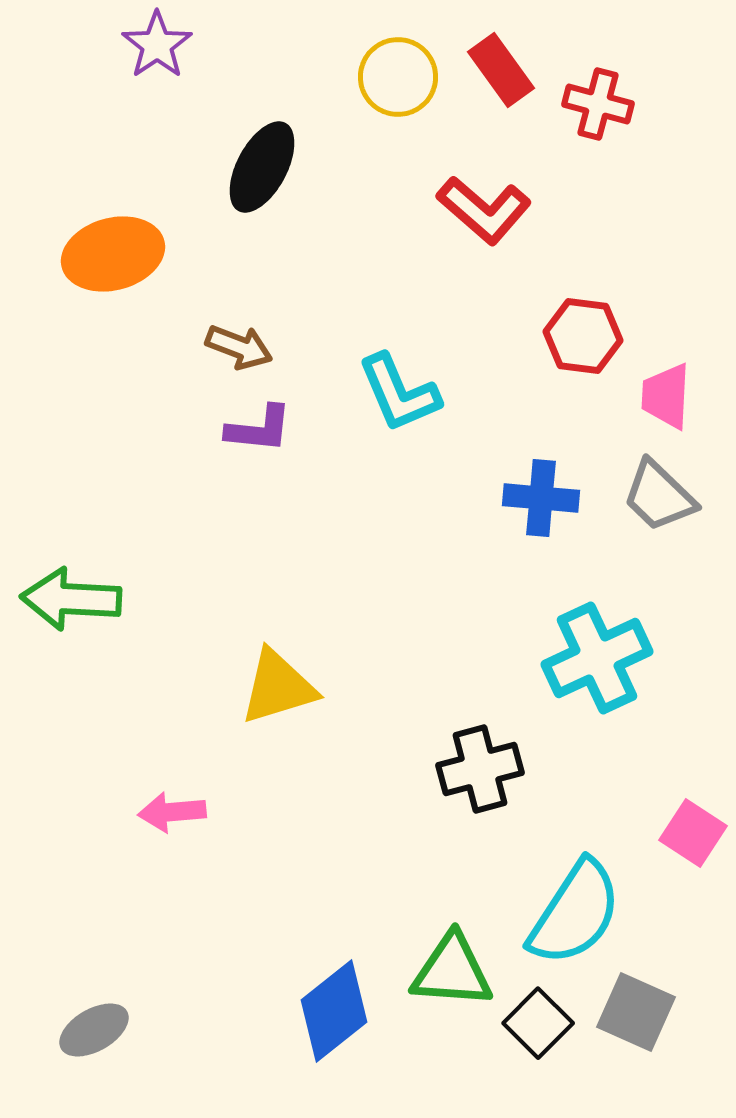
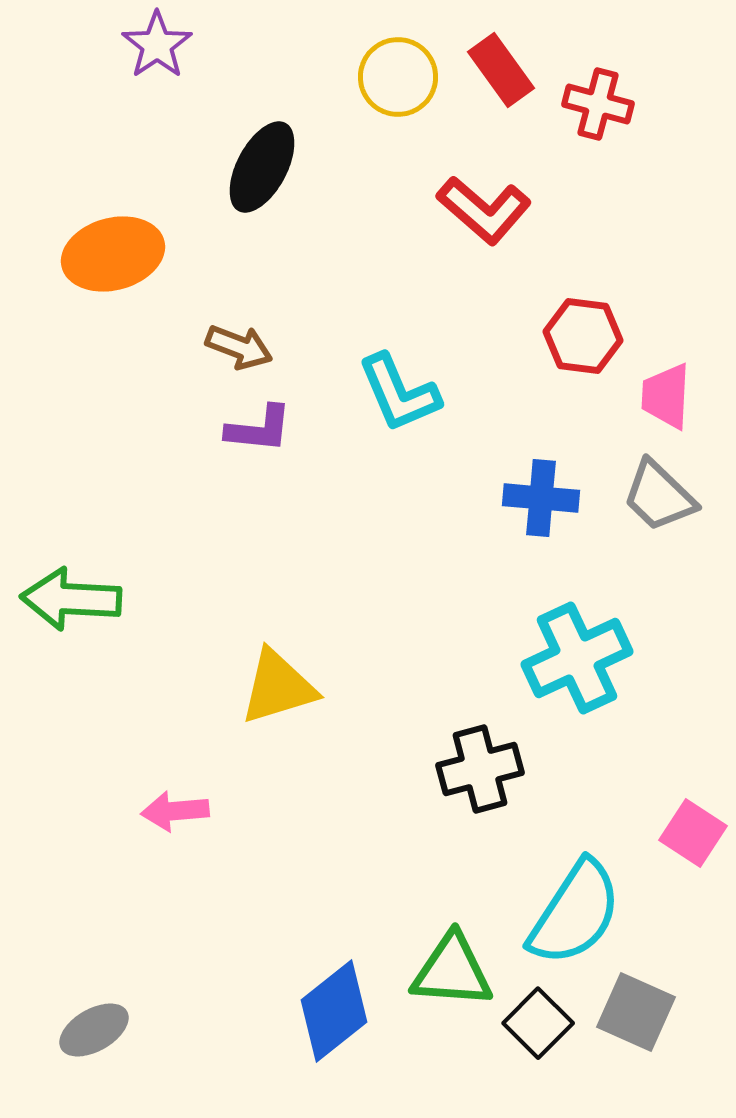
cyan cross: moved 20 px left
pink arrow: moved 3 px right, 1 px up
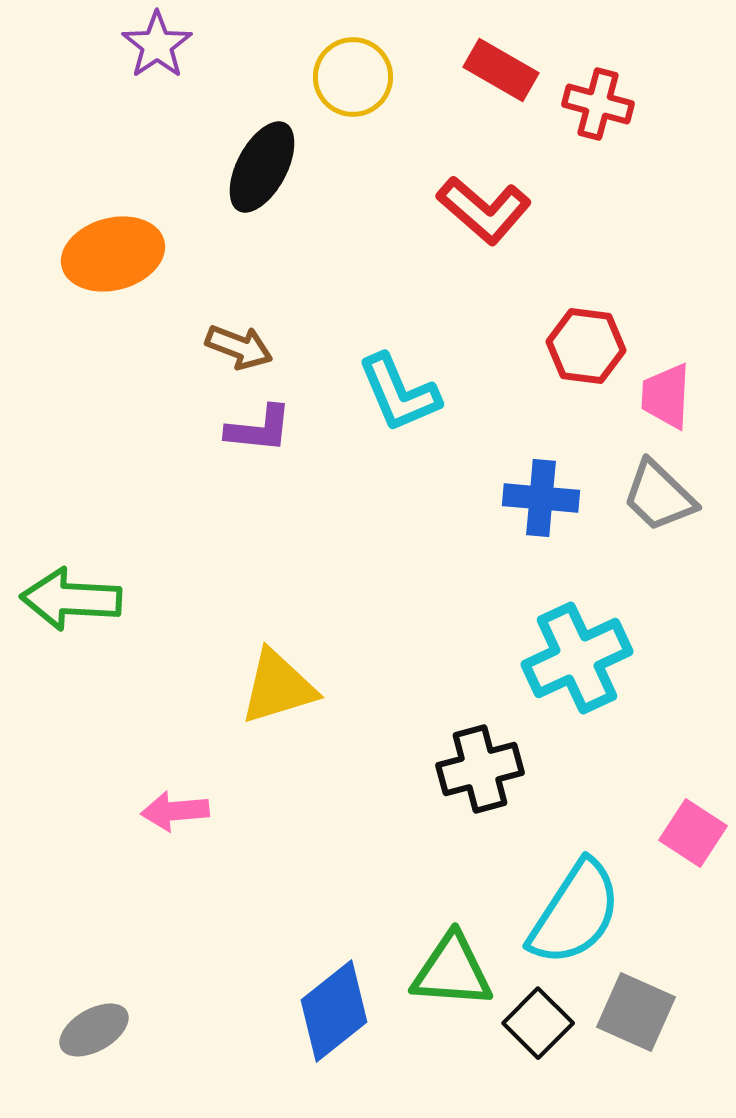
red rectangle: rotated 24 degrees counterclockwise
yellow circle: moved 45 px left
red hexagon: moved 3 px right, 10 px down
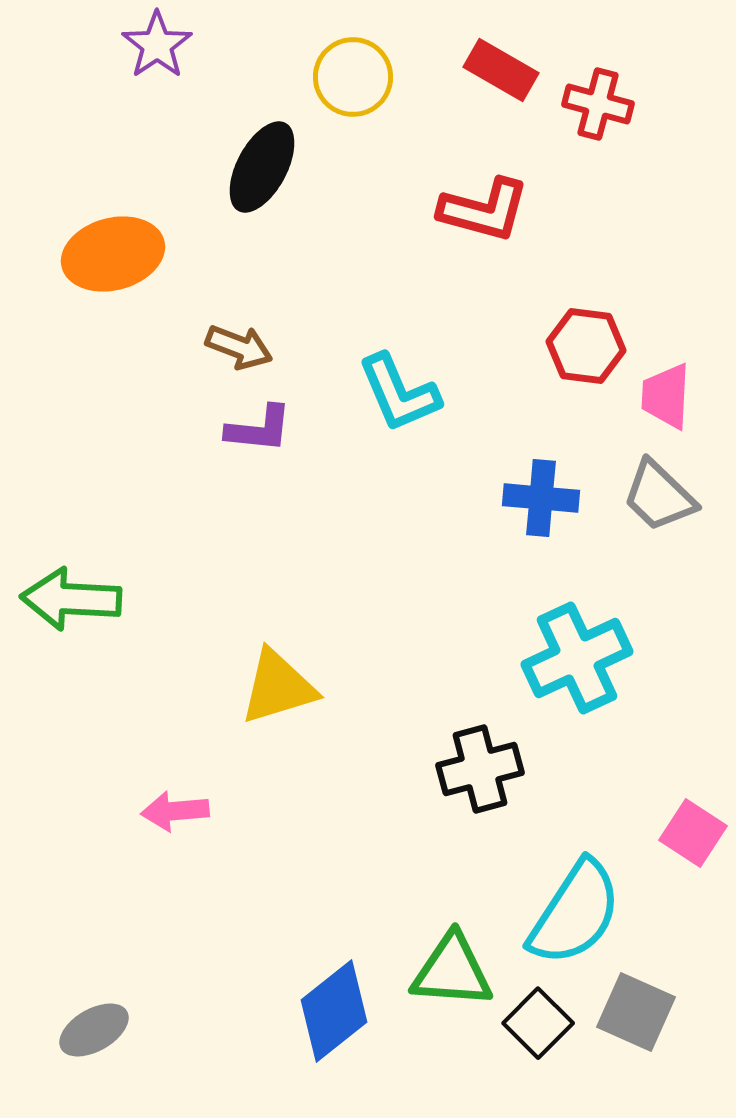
red L-shape: rotated 26 degrees counterclockwise
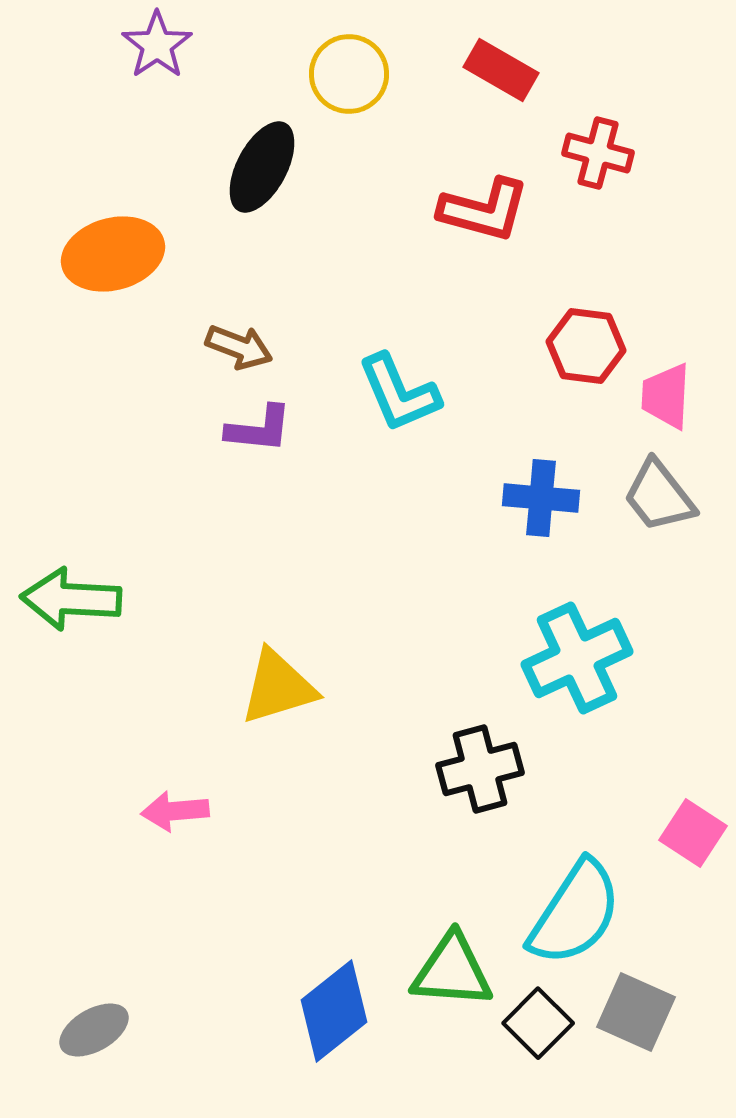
yellow circle: moved 4 px left, 3 px up
red cross: moved 49 px down
gray trapezoid: rotated 8 degrees clockwise
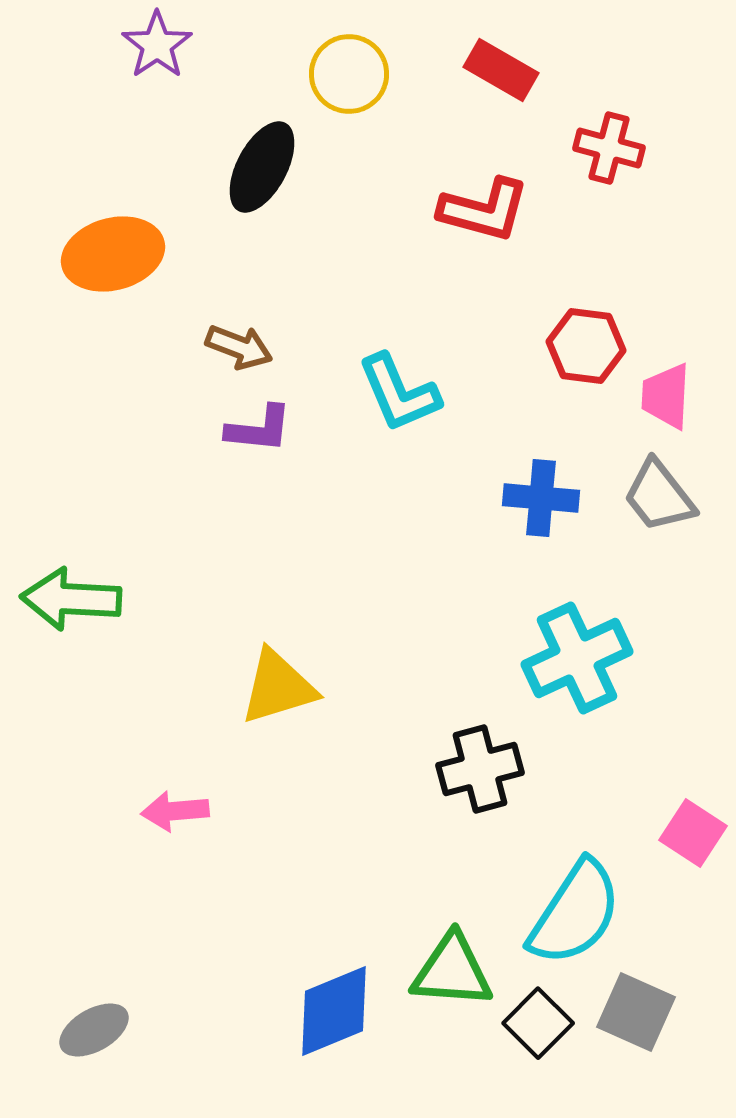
red cross: moved 11 px right, 5 px up
blue diamond: rotated 16 degrees clockwise
